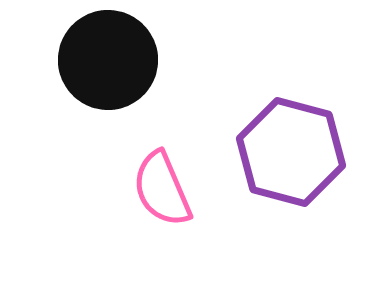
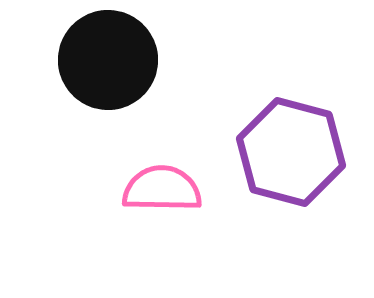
pink semicircle: rotated 114 degrees clockwise
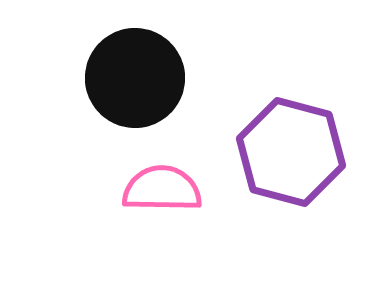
black circle: moved 27 px right, 18 px down
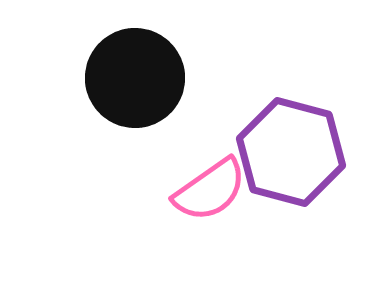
pink semicircle: moved 48 px right, 1 px down; rotated 144 degrees clockwise
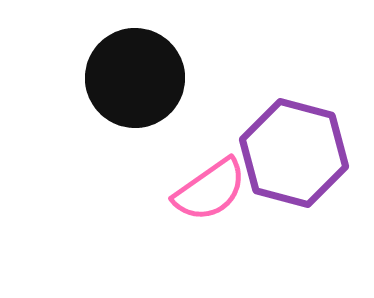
purple hexagon: moved 3 px right, 1 px down
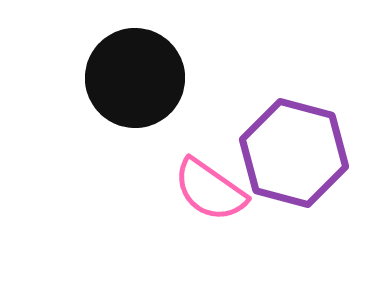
pink semicircle: rotated 70 degrees clockwise
